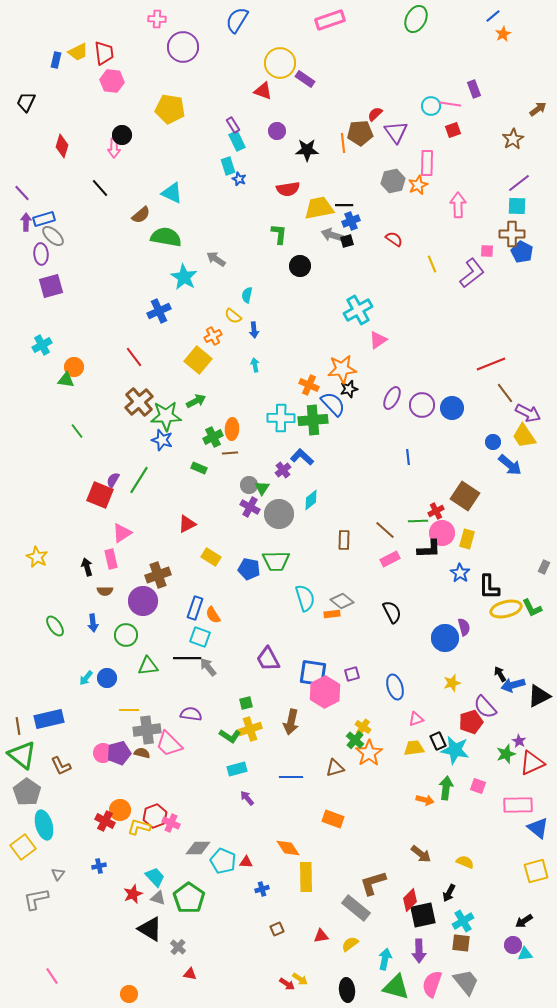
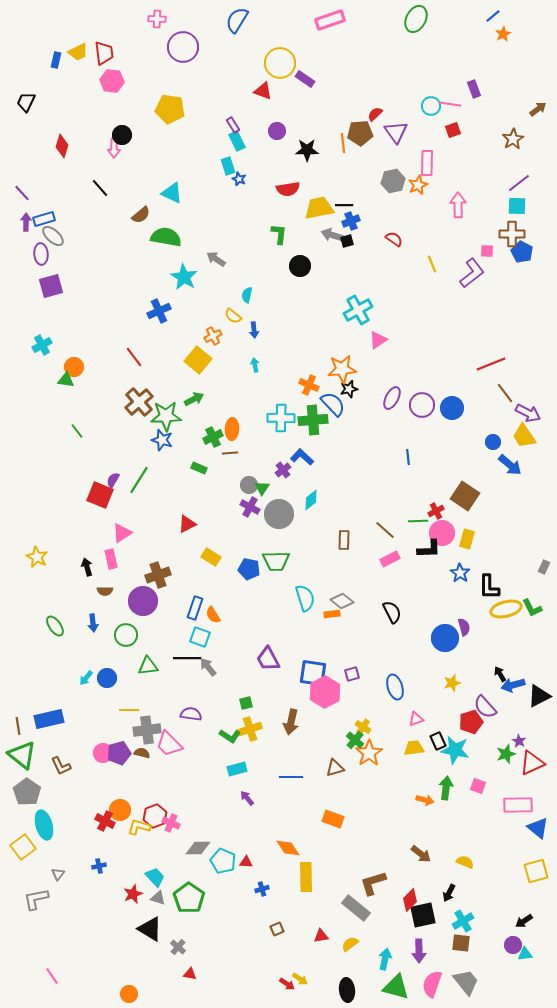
green arrow at (196, 401): moved 2 px left, 2 px up
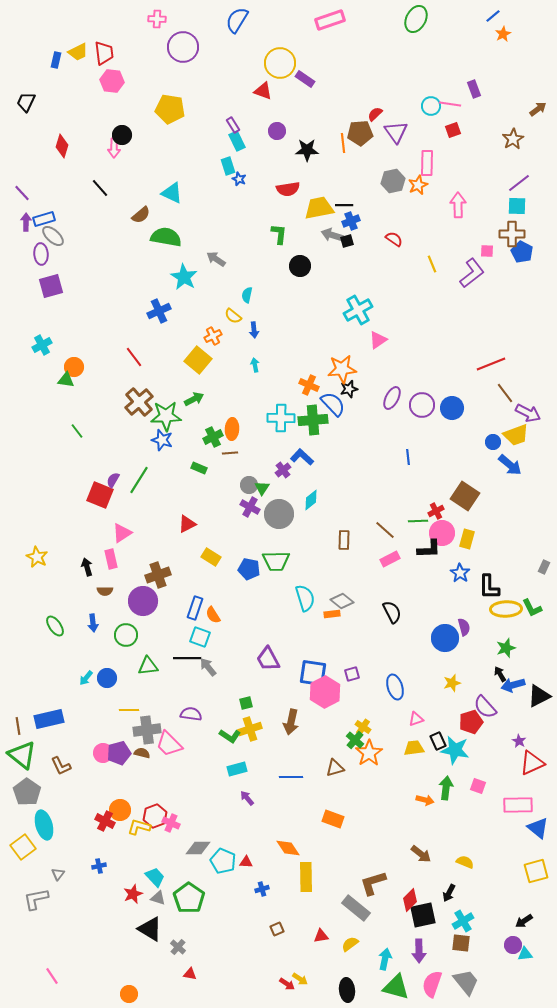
yellow trapezoid at (524, 436): moved 8 px left, 1 px up; rotated 76 degrees counterclockwise
yellow ellipse at (506, 609): rotated 12 degrees clockwise
green star at (506, 754): moved 106 px up
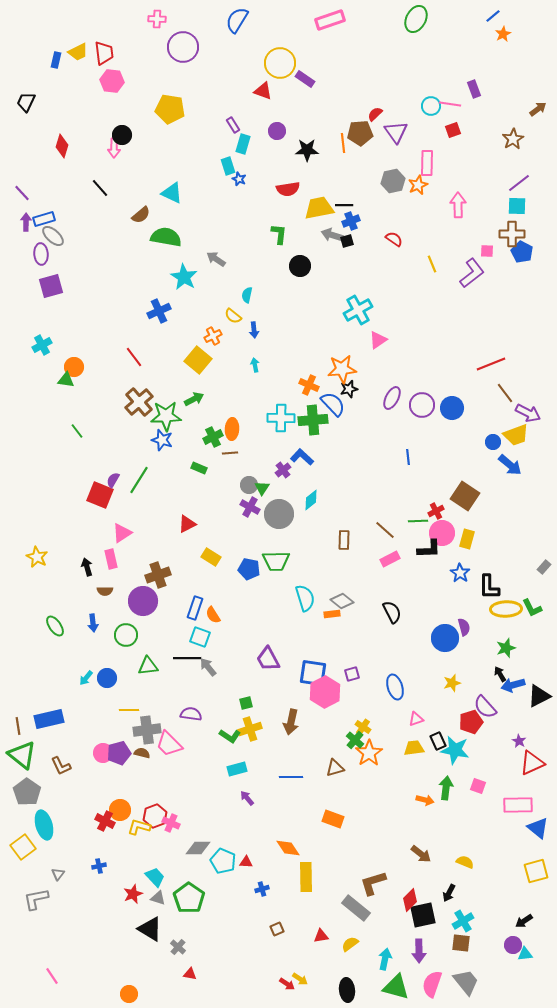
cyan rectangle at (237, 141): moved 6 px right, 3 px down; rotated 42 degrees clockwise
gray rectangle at (544, 567): rotated 16 degrees clockwise
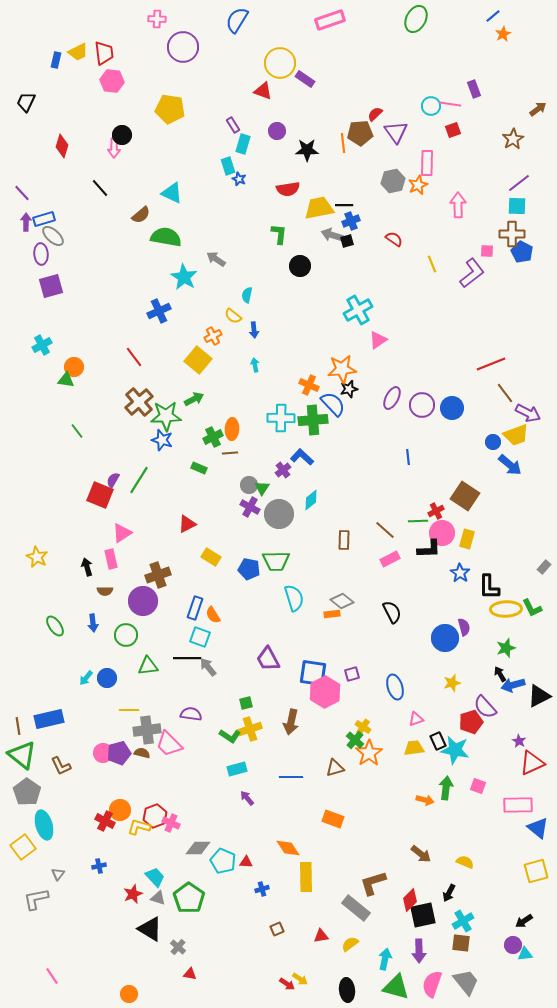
cyan semicircle at (305, 598): moved 11 px left
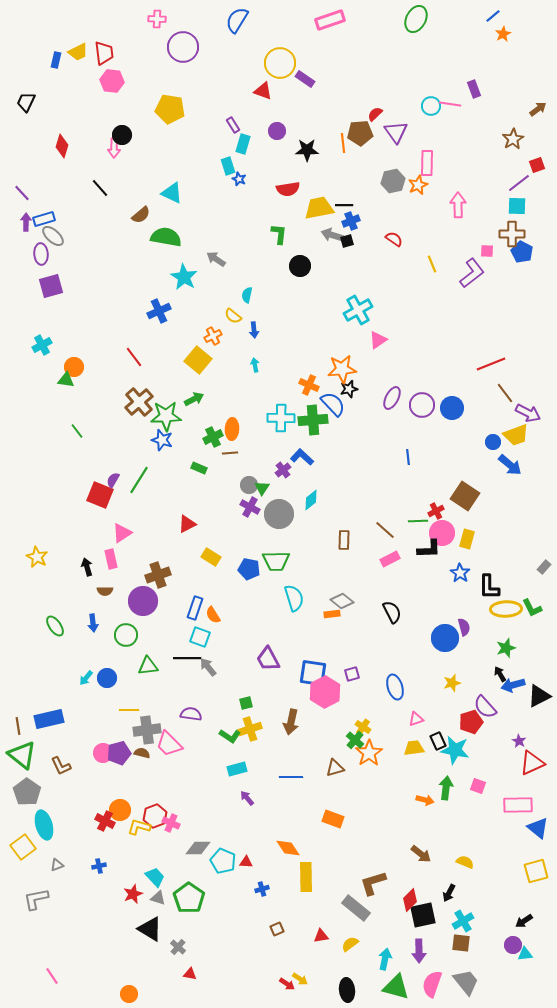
red square at (453, 130): moved 84 px right, 35 px down
gray triangle at (58, 874): moved 1 px left, 9 px up; rotated 32 degrees clockwise
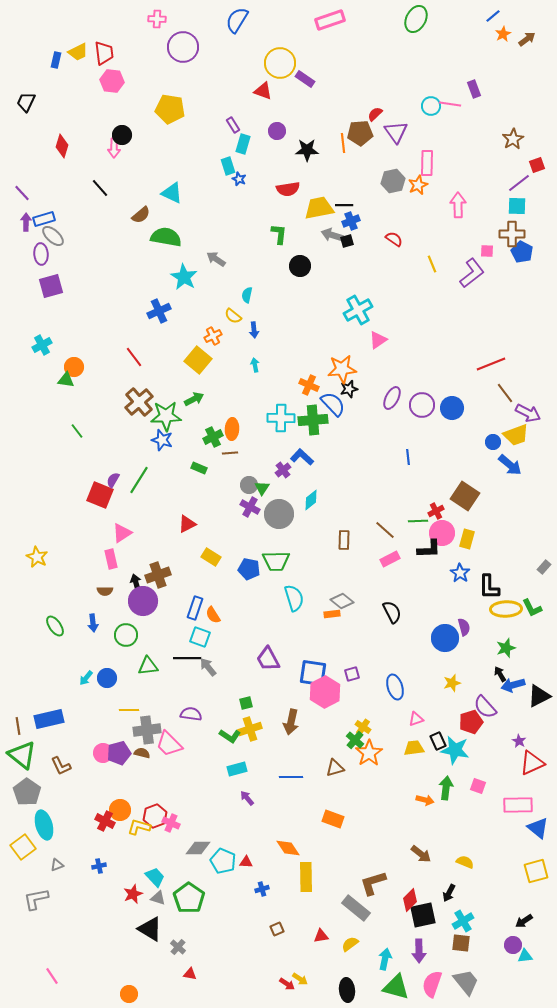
brown arrow at (538, 109): moved 11 px left, 70 px up
black arrow at (87, 567): moved 49 px right, 16 px down
cyan triangle at (525, 954): moved 2 px down
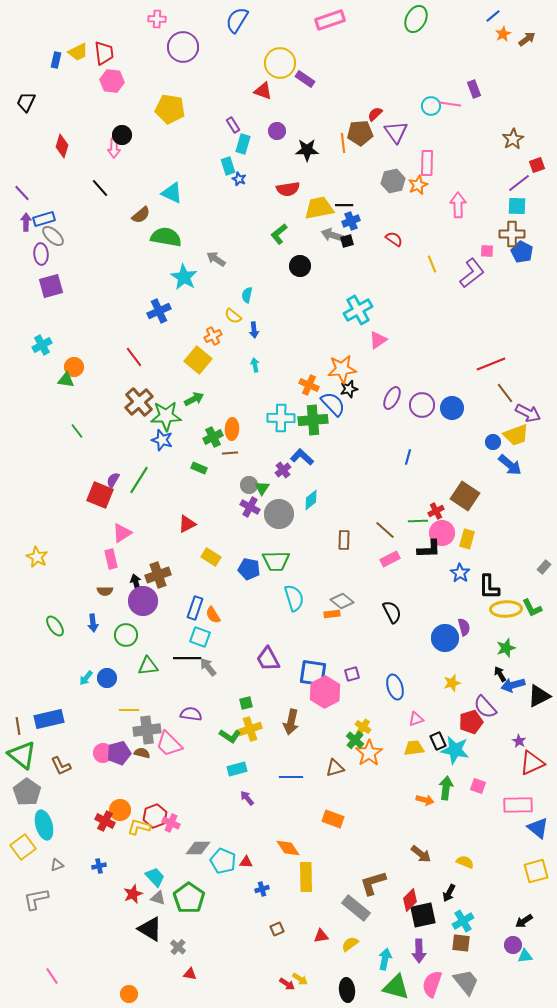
green L-shape at (279, 234): rotated 135 degrees counterclockwise
blue line at (408, 457): rotated 21 degrees clockwise
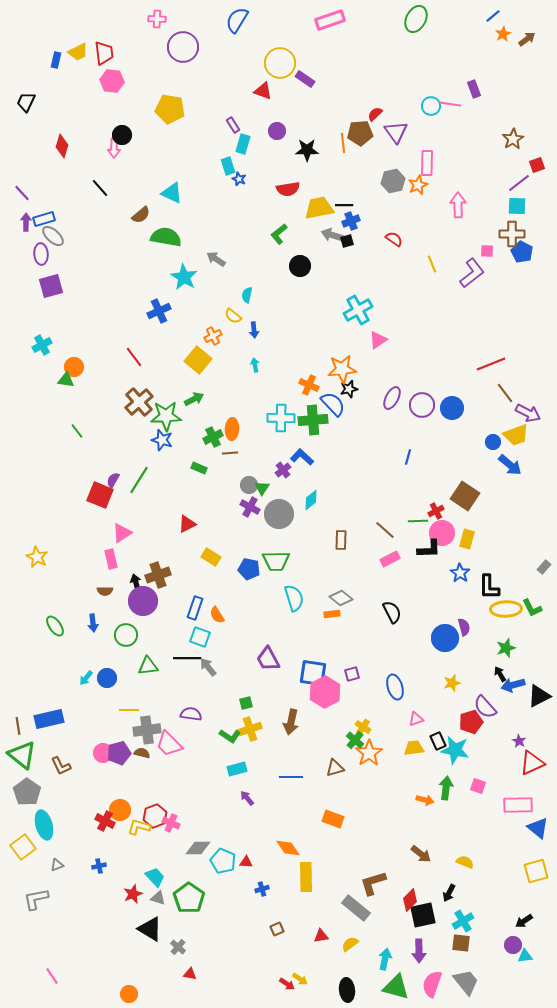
brown rectangle at (344, 540): moved 3 px left
gray diamond at (342, 601): moved 1 px left, 3 px up
orange semicircle at (213, 615): moved 4 px right
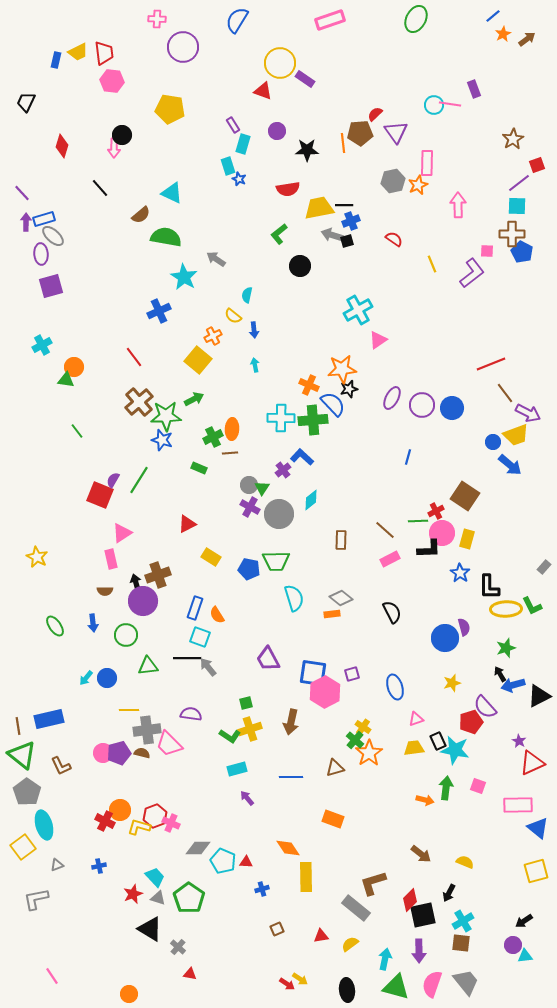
cyan circle at (431, 106): moved 3 px right, 1 px up
green L-shape at (532, 608): moved 2 px up
